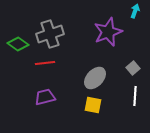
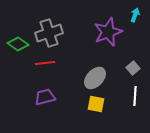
cyan arrow: moved 4 px down
gray cross: moved 1 px left, 1 px up
yellow square: moved 3 px right, 1 px up
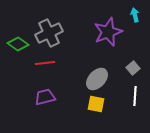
cyan arrow: rotated 32 degrees counterclockwise
gray cross: rotated 8 degrees counterclockwise
gray ellipse: moved 2 px right, 1 px down
